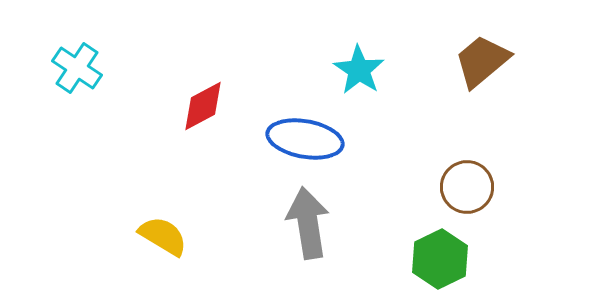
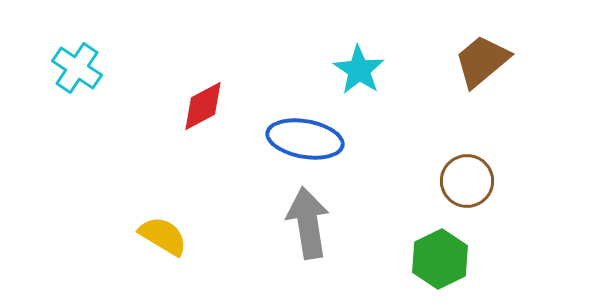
brown circle: moved 6 px up
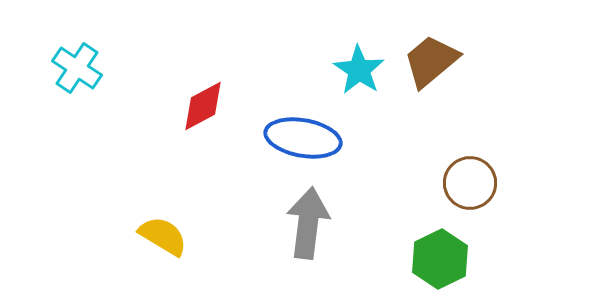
brown trapezoid: moved 51 px left
blue ellipse: moved 2 px left, 1 px up
brown circle: moved 3 px right, 2 px down
gray arrow: rotated 16 degrees clockwise
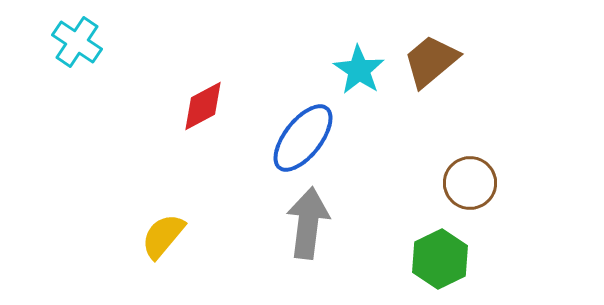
cyan cross: moved 26 px up
blue ellipse: rotated 62 degrees counterclockwise
yellow semicircle: rotated 81 degrees counterclockwise
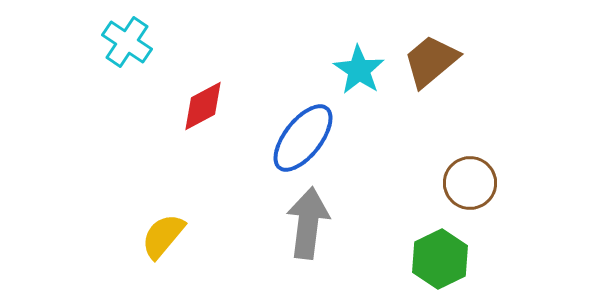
cyan cross: moved 50 px right
